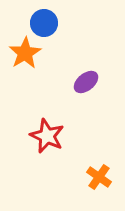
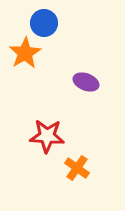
purple ellipse: rotated 60 degrees clockwise
red star: rotated 20 degrees counterclockwise
orange cross: moved 22 px left, 9 px up
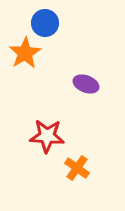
blue circle: moved 1 px right
purple ellipse: moved 2 px down
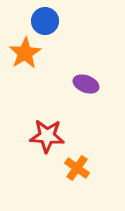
blue circle: moved 2 px up
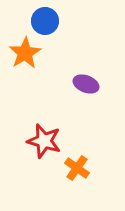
red star: moved 3 px left, 5 px down; rotated 12 degrees clockwise
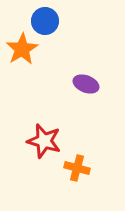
orange star: moved 3 px left, 4 px up
orange cross: rotated 20 degrees counterclockwise
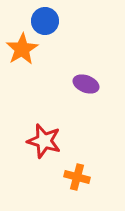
orange cross: moved 9 px down
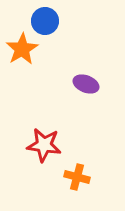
red star: moved 4 px down; rotated 8 degrees counterclockwise
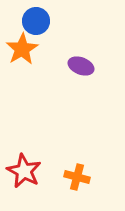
blue circle: moved 9 px left
purple ellipse: moved 5 px left, 18 px up
red star: moved 20 px left, 26 px down; rotated 20 degrees clockwise
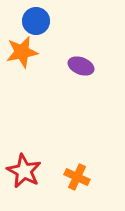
orange star: moved 3 px down; rotated 20 degrees clockwise
orange cross: rotated 10 degrees clockwise
